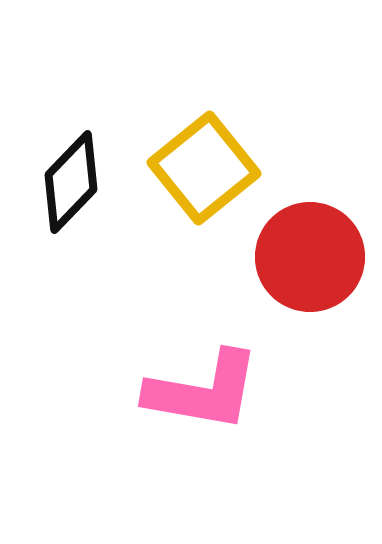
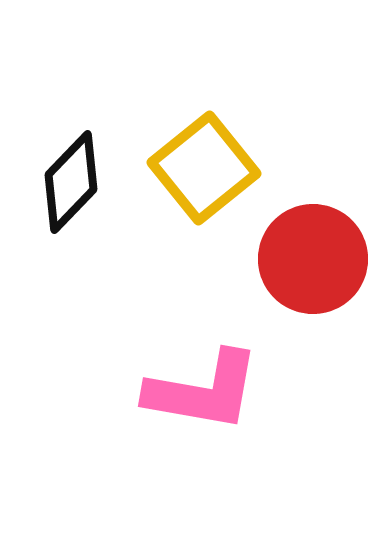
red circle: moved 3 px right, 2 px down
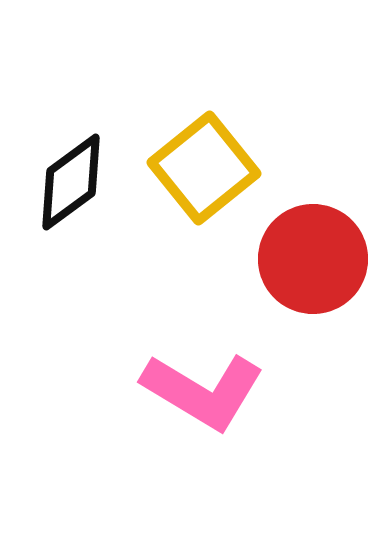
black diamond: rotated 10 degrees clockwise
pink L-shape: rotated 21 degrees clockwise
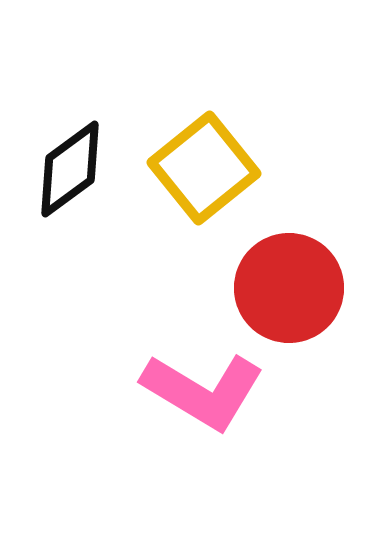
black diamond: moved 1 px left, 13 px up
red circle: moved 24 px left, 29 px down
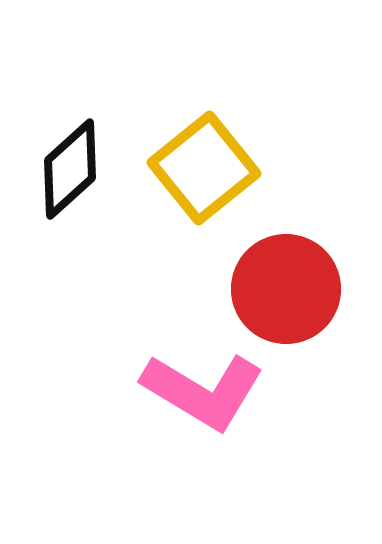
black diamond: rotated 6 degrees counterclockwise
red circle: moved 3 px left, 1 px down
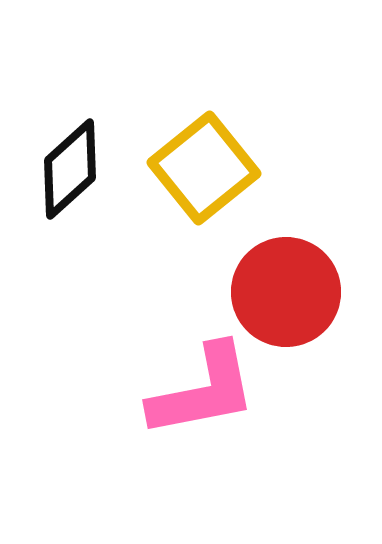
red circle: moved 3 px down
pink L-shape: rotated 42 degrees counterclockwise
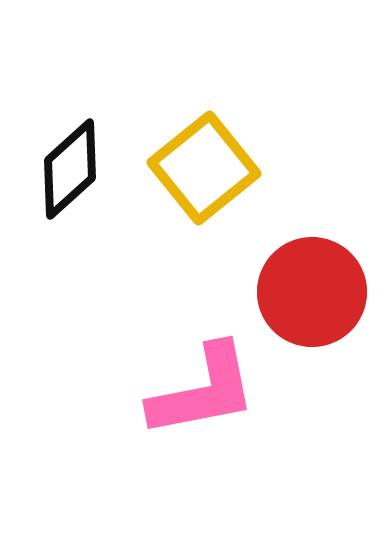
red circle: moved 26 px right
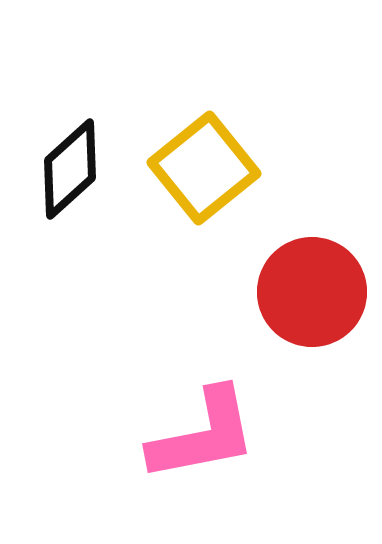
pink L-shape: moved 44 px down
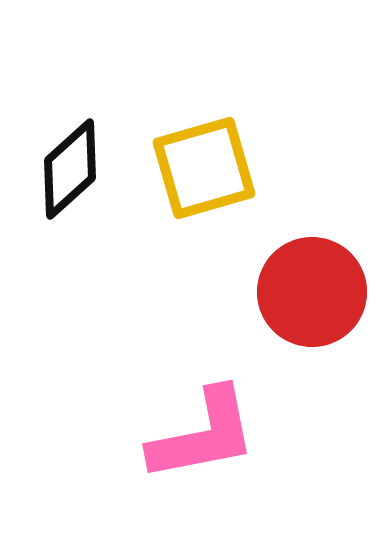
yellow square: rotated 23 degrees clockwise
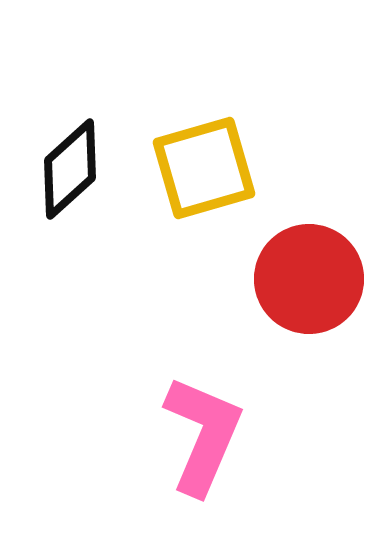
red circle: moved 3 px left, 13 px up
pink L-shape: rotated 56 degrees counterclockwise
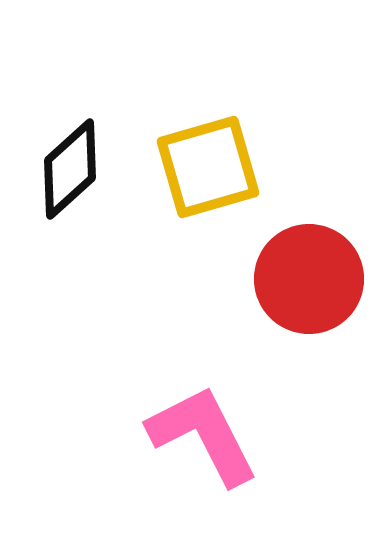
yellow square: moved 4 px right, 1 px up
pink L-shape: rotated 50 degrees counterclockwise
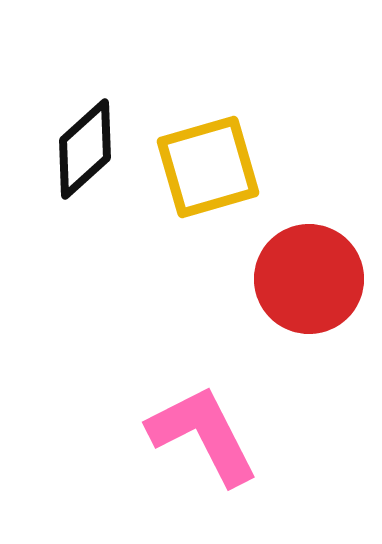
black diamond: moved 15 px right, 20 px up
